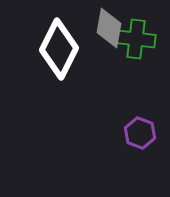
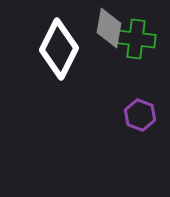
purple hexagon: moved 18 px up
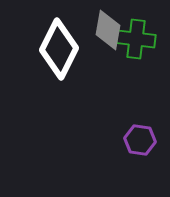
gray diamond: moved 1 px left, 2 px down
purple hexagon: moved 25 px down; rotated 12 degrees counterclockwise
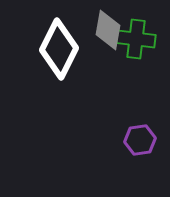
purple hexagon: rotated 16 degrees counterclockwise
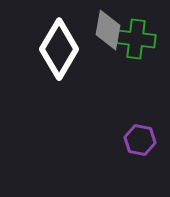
white diamond: rotated 4 degrees clockwise
purple hexagon: rotated 20 degrees clockwise
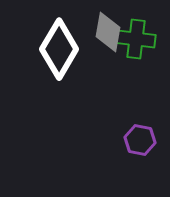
gray diamond: moved 2 px down
